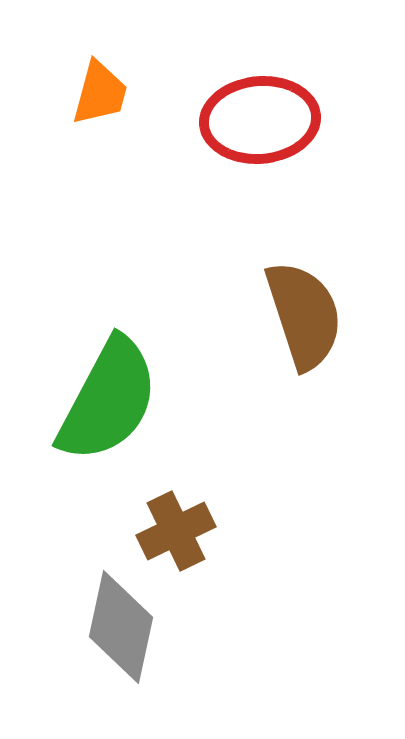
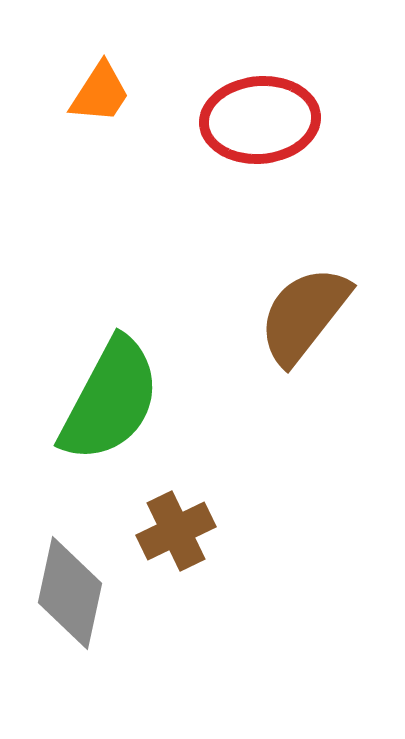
orange trapezoid: rotated 18 degrees clockwise
brown semicircle: rotated 124 degrees counterclockwise
green semicircle: moved 2 px right
gray diamond: moved 51 px left, 34 px up
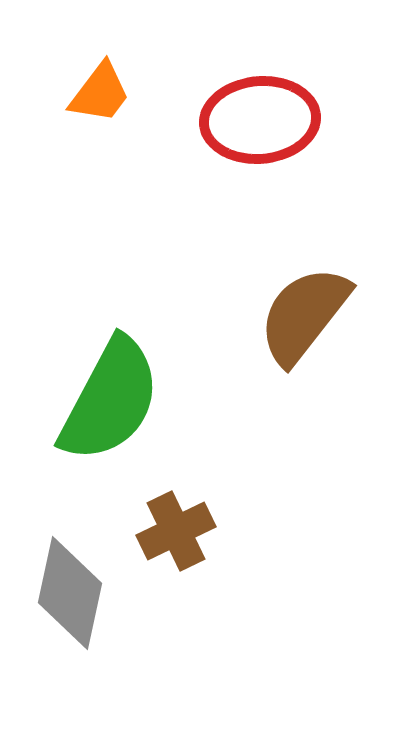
orange trapezoid: rotated 4 degrees clockwise
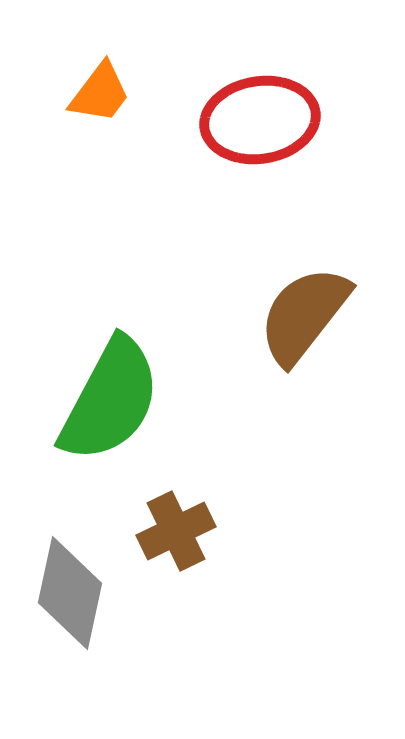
red ellipse: rotated 4 degrees counterclockwise
